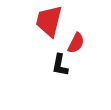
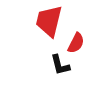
black L-shape: rotated 25 degrees counterclockwise
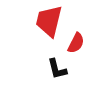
black L-shape: moved 3 px left, 4 px down
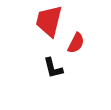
black L-shape: moved 4 px left, 1 px up
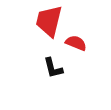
red semicircle: rotated 95 degrees counterclockwise
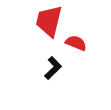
black L-shape: rotated 120 degrees counterclockwise
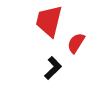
red semicircle: rotated 80 degrees counterclockwise
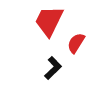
red trapezoid: rotated 12 degrees clockwise
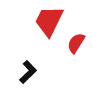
black L-shape: moved 25 px left, 4 px down
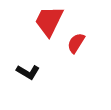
black L-shape: rotated 75 degrees clockwise
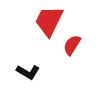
red semicircle: moved 4 px left, 2 px down
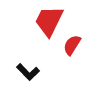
black L-shape: rotated 15 degrees clockwise
